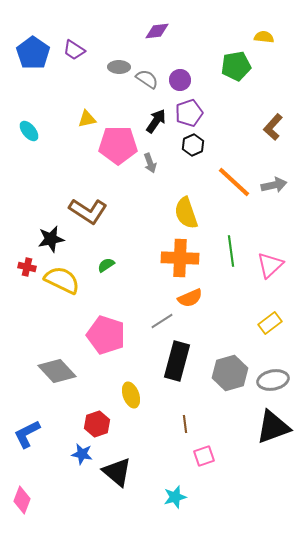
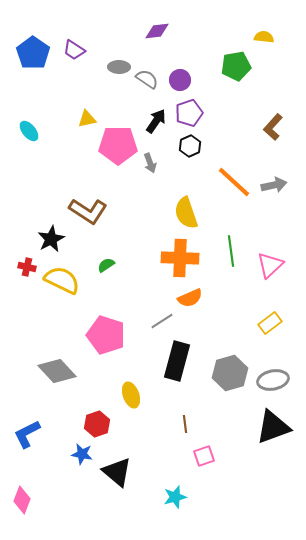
black hexagon at (193, 145): moved 3 px left, 1 px down
black star at (51, 239): rotated 16 degrees counterclockwise
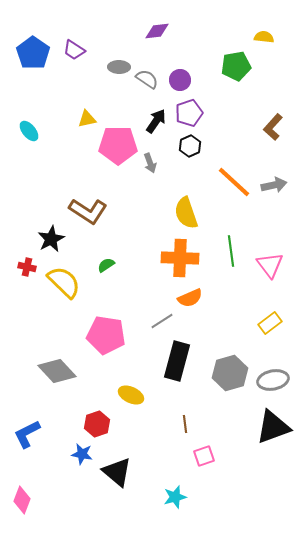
pink triangle at (270, 265): rotated 24 degrees counterclockwise
yellow semicircle at (62, 280): moved 2 px right, 2 px down; rotated 18 degrees clockwise
pink pentagon at (106, 335): rotated 9 degrees counterclockwise
yellow ellipse at (131, 395): rotated 45 degrees counterclockwise
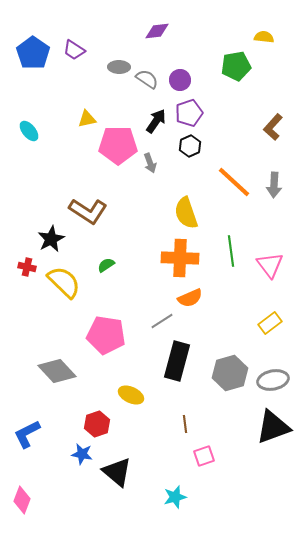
gray arrow at (274, 185): rotated 105 degrees clockwise
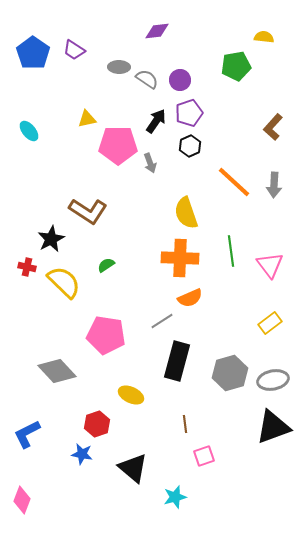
black triangle at (117, 472): moved 16 px right, 4 px up
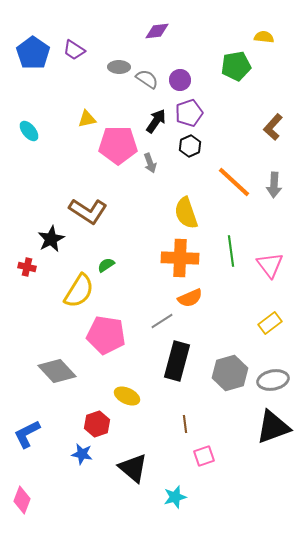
yellow semicircle at (64, 282): moved 15 px right, 9 px down; rotated 78 degrees clockwise
yellow ellipse at (131, 395): moved 4 px left, 1 px down
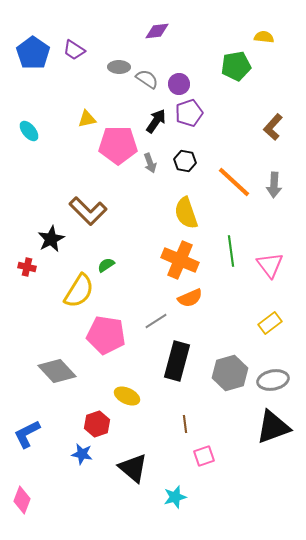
purple circle at (180, 80): moved 1 px left, 4 px down
black hexagon at (190, 146): moved 5 px left, 15 px down; rotated 25 degrees counterclockwise
brown L-shape at (88, 211): rotated 12 degrees clockwise
orange cross at (180, 258): moved 2 px down; rotated 21 degrees clockwise
gray line at (162, 321): moved 6 px left
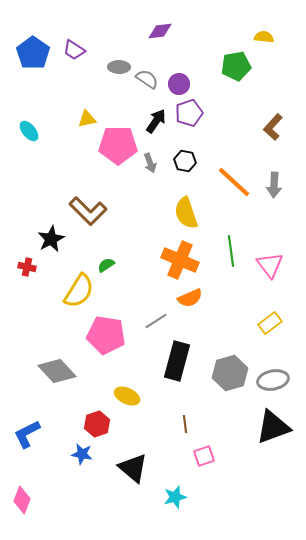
purple diamond at (157, 31): moved 3 px right
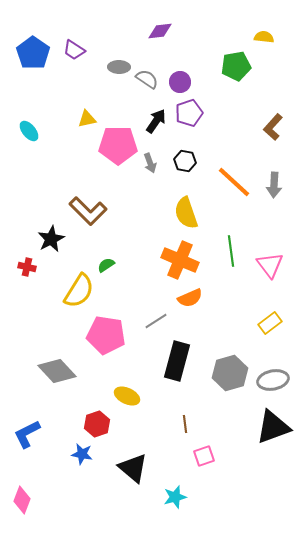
purple circle at (179, 84): moved 1 px right, 2 px up
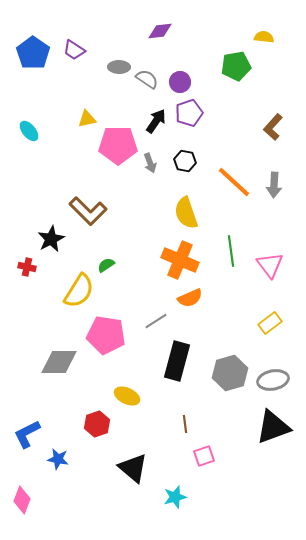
gray diamond at (57, 371): moved 2 px right, 9 px up; rotated 48 degrees counterclockwise
blue star at (82, 454): moved 24 px left, 5 px down
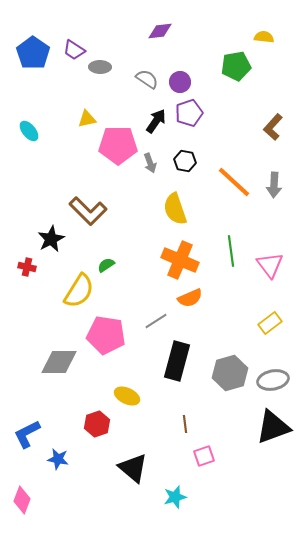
gray ellipse at (119, 67): moved 19 px left
yellow semicircle at (186, 213): moved 11 px left, 4 px up
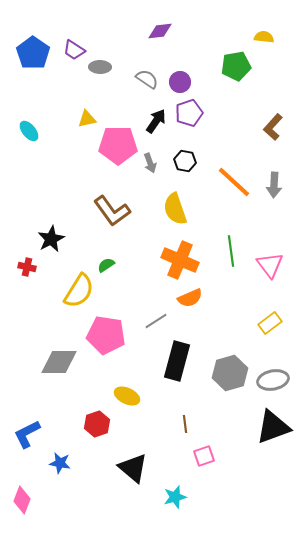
brown L-shape at (88, 211): moved 24 px right; rotated 9 degrees clockwise
blue star at (58, 459): moved 2 px right, 4 px down
